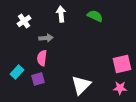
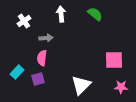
green semicircle: moved 2 px up; rotated 14 degrees clockwise
pink square: moved 8 px left, 4 px up; rotated 12 degrees clockwise
pink star: moved 1 px right, 1 px up
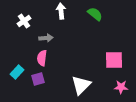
white arrow: moved 3 px up
